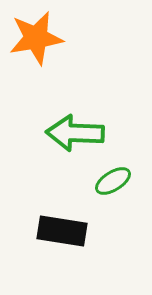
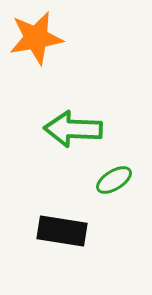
green arrow: moved 2 px left, 4 px up
green ellipse: moved 1 px right, 1 px up
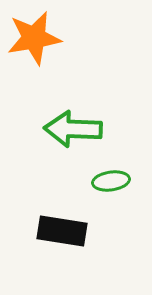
orange star: moved 2 px left
green ellipse: moved 3 px left, 1 px down; rotated 24 degrees clockwise
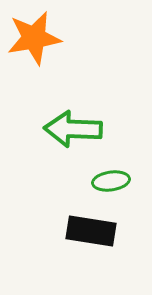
black rectangle: moved 29 px right
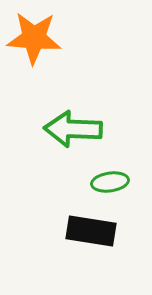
orange star: rotated 14 degrees clockwise
green ellipse: moved 1 px left, 1 px down
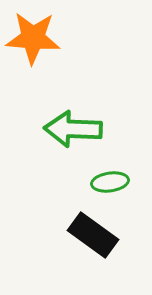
orange star: moved 1 px left
black rectangle: moved 2 px right, 4 px down; rotated 27 degrees clockwise
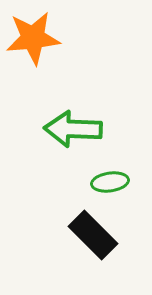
orange star: rotated 10 degrees counterclockwise
black rectangle: rotated 9 degrees clockwise
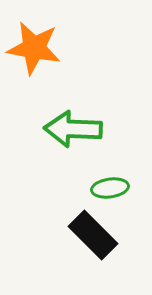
orange star: moved 1 px right, 10 px down; rotated 16 degrees clockwise
green ellipse: moved 6 px down
